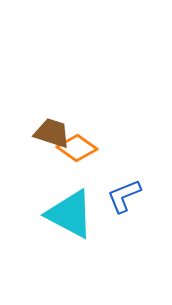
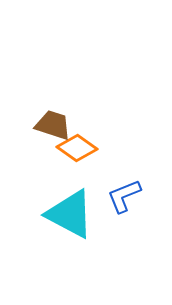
brown trapezoid: moved 1 px right, 8 px up
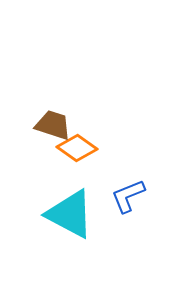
blue L-shape: moved 4 px right
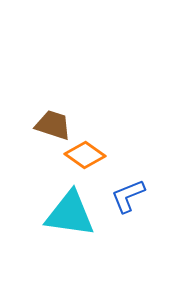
orange diamond: moved 8 px right, 7 px down
cyan triangle: rotated 20 degrees counterclockwise
